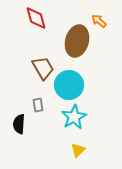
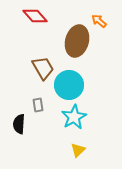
red diamond: moved 1 px left, 2 px up; rotated 25 degrees counterclockwise
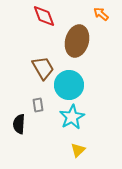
red diamond: moved 9 px right; rotated 20 degrees clockwise
orange arrow: moved 2 px right, 7 px up
cyan star: moved 2 px left
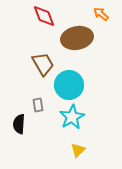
brown ellipse: moved 3 px up; rotated 64 degrees clockwise
brown trapezoid: moved 4 px up
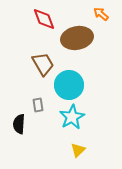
red diamond: moved 3 px down
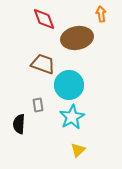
orange arrow: rotated 42 degrees clockwise
brown trapezoid: rotated 40 degrees counterclockwise
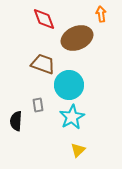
brown ellipse: rotated 12 degrees counterclockwise
black semicircle: moved 3 px left, 3 px up
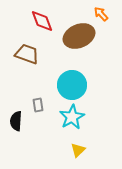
orange arrow: rotated 35 degrees counterclockwise
red diamond: moved 2 px left, 2 px down
brown ellipse: moved 2 px right, 2 px up
brown trapezoid: moved 16 px left, 10 px up
cyan circle: moved 3 px right
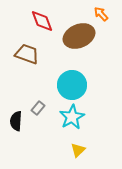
gray rectangle: moved 3 px down; rotated 48 degrees clockwise
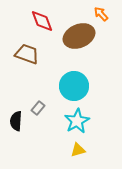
cyan circle: moved 2 px right, 1 px down
cyan star: moved 5 px right, 4 px down
yellow triangle: rotated 28 degrees clockwise
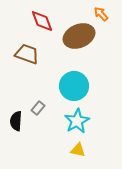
yellow triangle: rotated 28 degrees clockwise
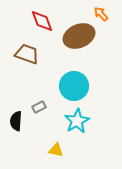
gray rectangle: moved 1 px right, 1 px up; rotated 24 degrees clockwise
yellow triangle: moved 22 px left
